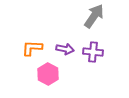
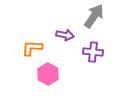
purple arrow: moved 14 px up
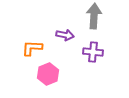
gray arrow: rotated 30 degrees counterclockwise
pink hexagon: rotated 10 degrees clockwise
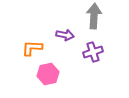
purple cross: rotated 24 degrees counterclockwise
pink hexagon: rotated 10 degrees clockwise
